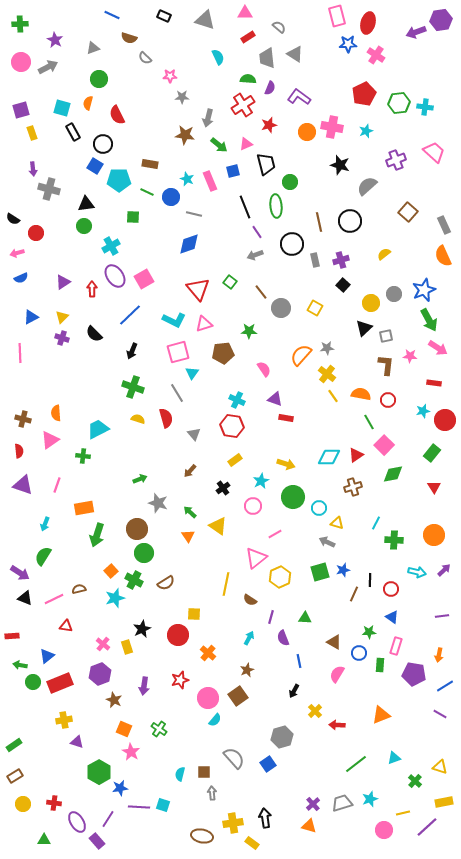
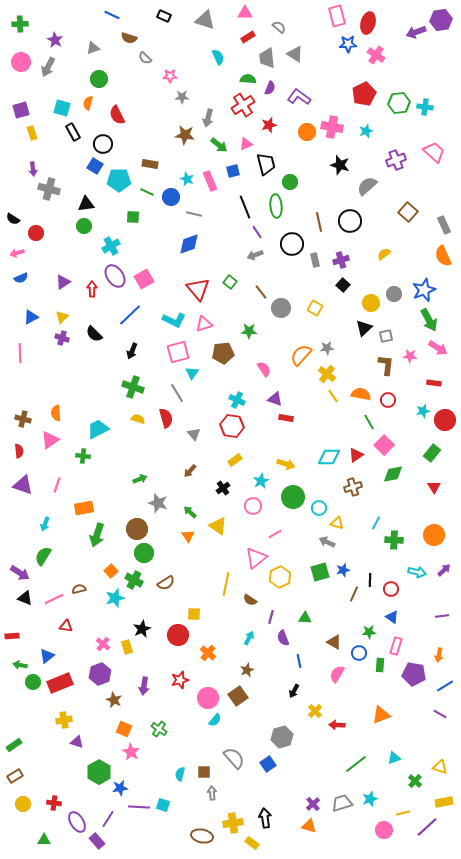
gray arrow at (48, 67): rotated 144 degrees clockwise
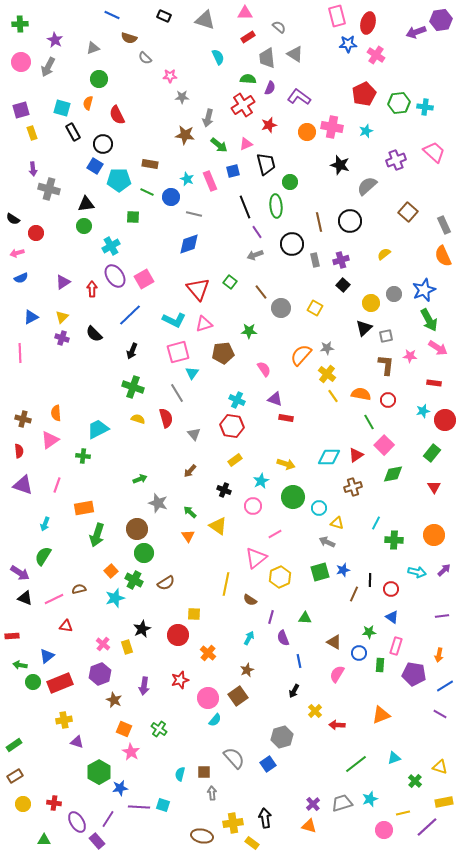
black cross at (223, 488): moved 1 px right, 2 px down; rotated 32 degrees counterclockwise
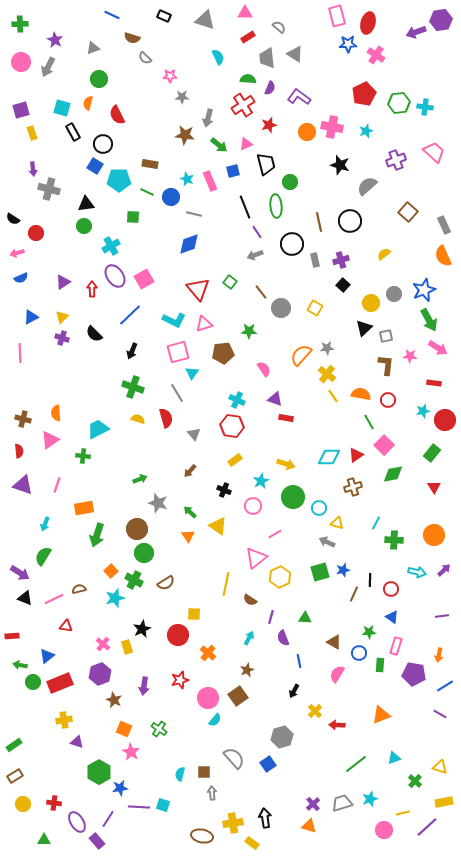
brown semicircle at (129, 38): moved 3 px right
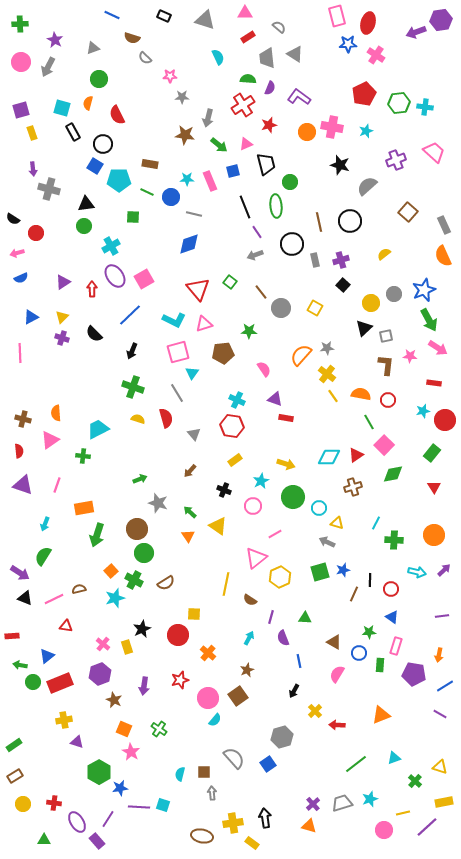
cyan star at (187, 179): rotated 24 degrees counterclockwise
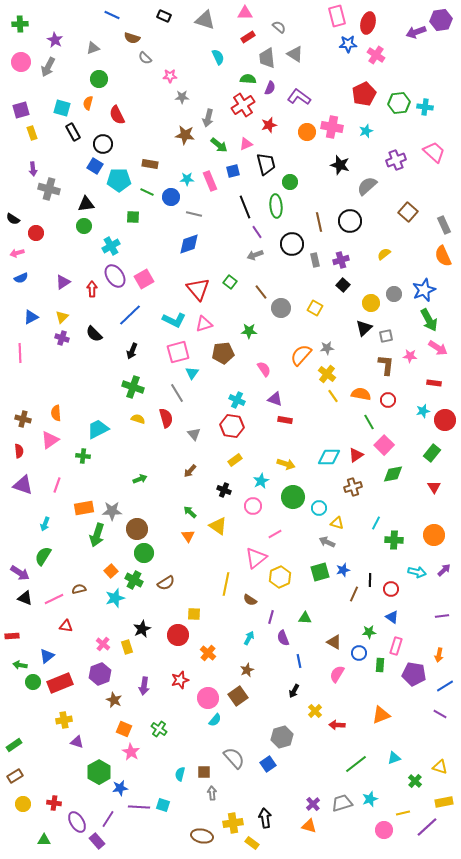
red rectangle at (286, 418): moved 1 px left, 2 px down
gray star at (158, 503): moved 46 px left, 8 px down; rotated 18 degrees counterclockwise
